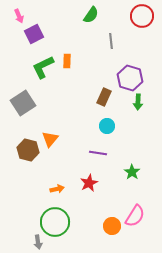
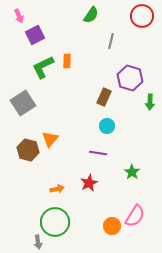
purple square: moved 1 px right, 1 px down
gray line: rotated 21 degrees clockwise
green arrow: moved 12 px right
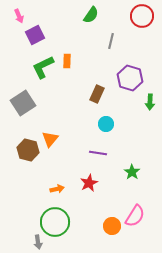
brown rectangle: moved 7 px left, 3 px up
cyan circle: moved 1 px left, 2 px up
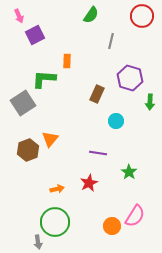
green L-shape: moved 1 px right, 12 px down; rotated 30 degrees clockwise
cyan circle: moved 10 px right, 3 px up
brown hexagon: rotated 25 degrees clockwise
green star: moved 3 px left
